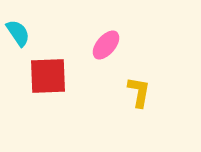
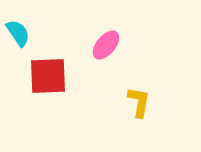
yellow L-shape: moved 10 px down
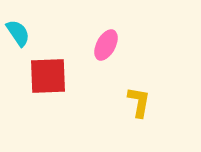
pink ellipse: rotated 12 degrees counterclockwise
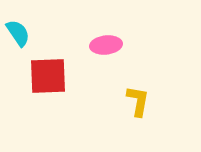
pink ellipse: rotated 56 degrees clockwise
yellow L-shape: moved 1 px left, 1 px up
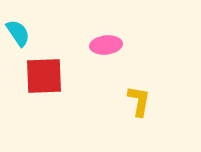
red square: moved 4 px left
yellow L-shape: moved 1 px right
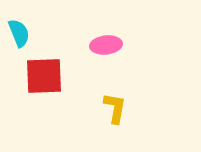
cyan semicircle: moved 1 px right; rotated 12 degrees clockwise
yellow L-shape: moved 24 px left, 7 px down
